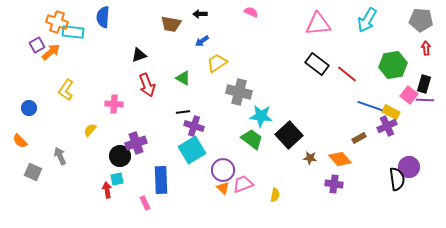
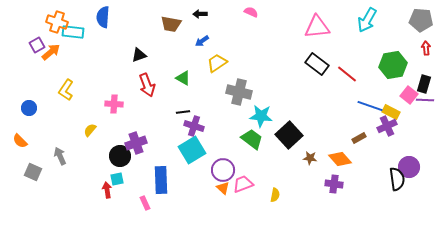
pink triangle at (318, 24): moved 1 px left, 3 px down
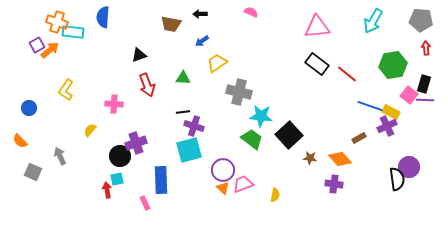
cyan arrow at (367, 20): moved 6 px right, 1 px down
orange arrow at (51, 52): moved 1 px left, 2 px up
green triangle at (183, 78): rotated 28 degrees counterclockwise
cyan square at (192, 150): moved 3 px left; rotated 16 degrees clockwise
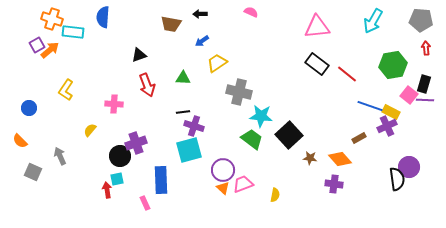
orange cross at (57, 22): moved 5 px left, 3 px up
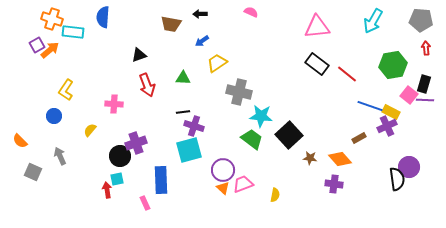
blue circle at (29, 108): moved 25 px right, 8 px down
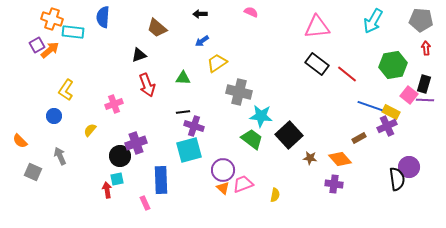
brown trapezoid at (171, 24): moved 14 px left, 4 px down; rotated 30 degrees clockwise
pink cross at (114, 104): rotated 24 degrees counterclockwise
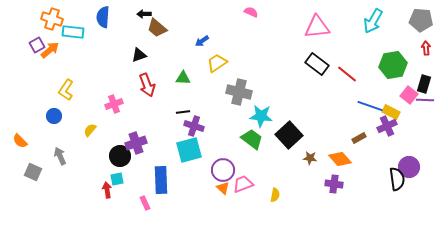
black arrow at (200, 14): moved 56 px left
